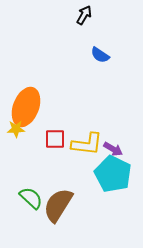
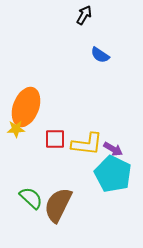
brown semicircle: rotated 6 degrees counterclockwise
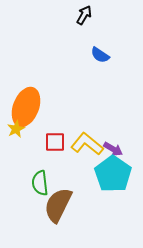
yellow star: rotated 24 degrees counterclockwise
red square: moved 3 px down
yellow L-shape: rotated 148 degrees counterclockwise
cyan pentagon: rotated 9 degrees clockwise
green semicircle: moved 9 px right, 15 px up; rotated 140 degrees counterclockwise
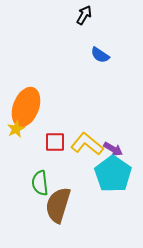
brown semicircle: rotated 9 degrees counterclockwise
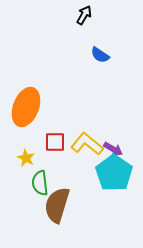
yellow star: moved 10 px right, 29 px down; rotated 18 degrees counterclockwise
cyan pentagon: moved 1 px right, 1 px up
brown semicircle: moved 1 px left
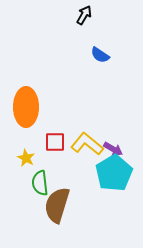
orange ellipse: rotated 21 degrees counterclockwise
cyan pentagon: rotated 6 degrees clockwise
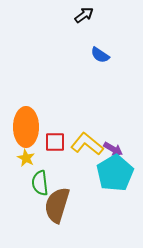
black arrow: rotated 24 degrees clockwise
orange ellipse: moved 20 px down
cyan pentagon: moved 1 px right
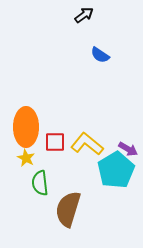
purple arrow: moved 15 px right
cyan pentagon: moved 1 px right, 3 px up
brown semicircle: moved 11 px right, 4 px down
